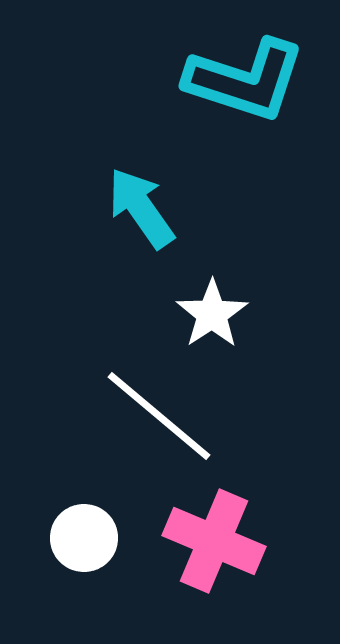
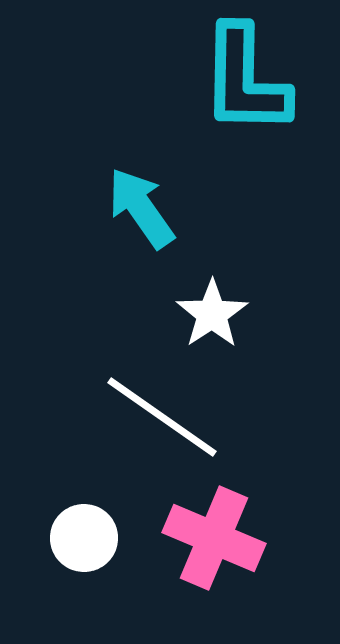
cyan L-shape: rotated 73 degrees clockwise
white line: moved 3 px right, 1 px down; rotated 5 degrees counterclockwise
pink cross: moved 3 px up
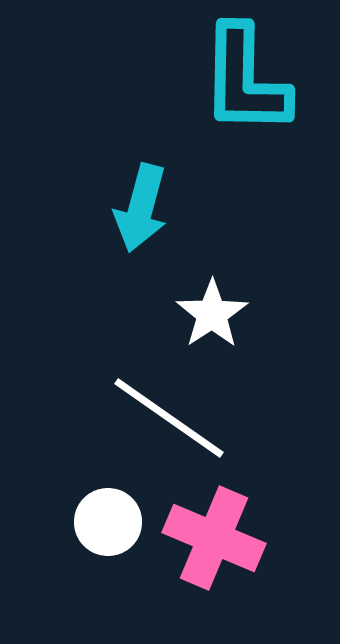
cyan arrow: rotated 130 degrees counterclockwise
white line: moved 7 px right, 1 px down
white circle: moved 24 px right, 16 px up
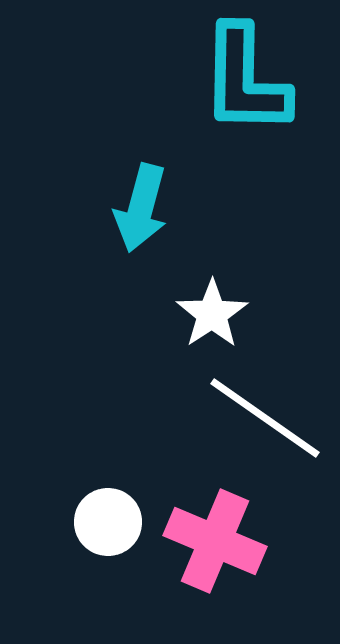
white line: moved 96 px right
pink cross: moved 1 px right, 3 px down
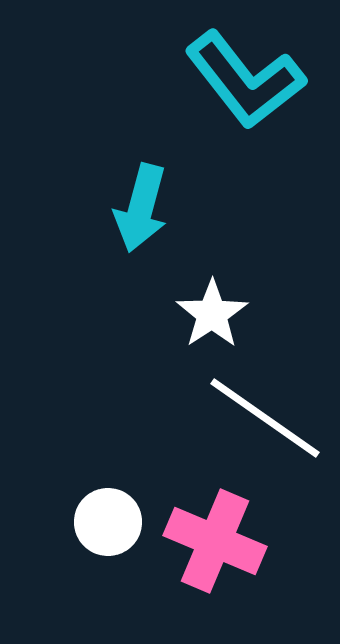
cyan L-shape: rotated 39 degrees counterclockwise
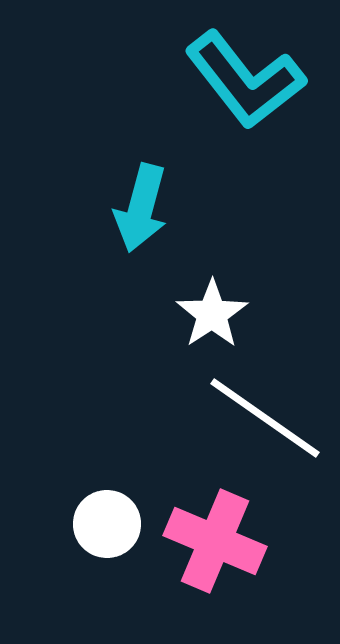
white circle: moved 1 px left, 2 px down
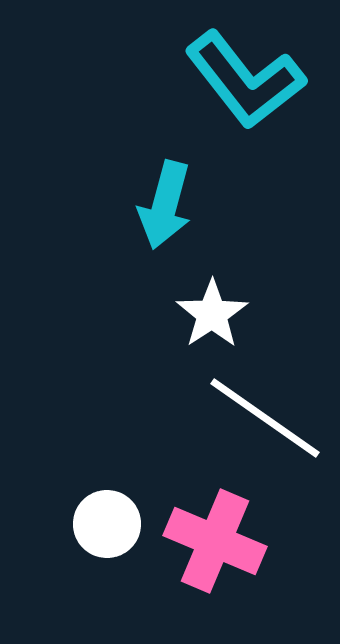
cyan arrow: moved 24 px right, 3 px up
